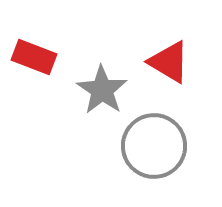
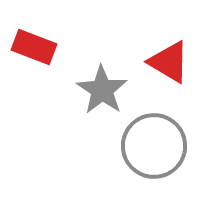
red rectangle: moved 10 px up
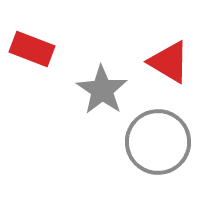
red rectangle: moved 2 px left, 2 px down
gray circle: moved 4 px right, 4 px up
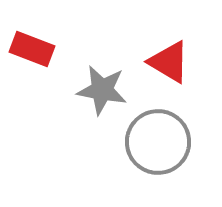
gray star: rotated 24 degrees counterclockwise
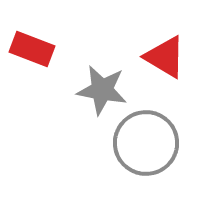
red triangle: moved 4 px left, 5 px up
gray circle: moved 12 px left, 1 px down
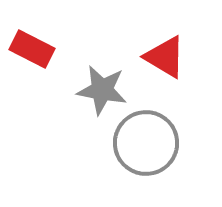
red rectangle: rotated 6 degrees clockwise
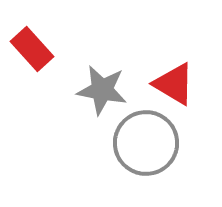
red rectangle: rotated 21 degrees clockwise
red triangle: moved 9 px right, 27 px down
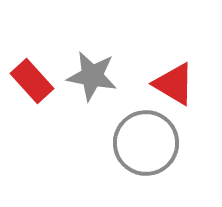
red rectangle: moved 32 px down
gray star: moved 10 px left, 14 px up
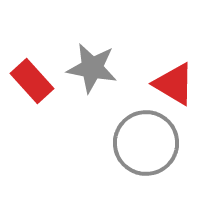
gray star: moved 8 px up
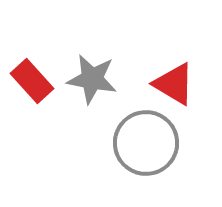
gray star: moved 11 px down
